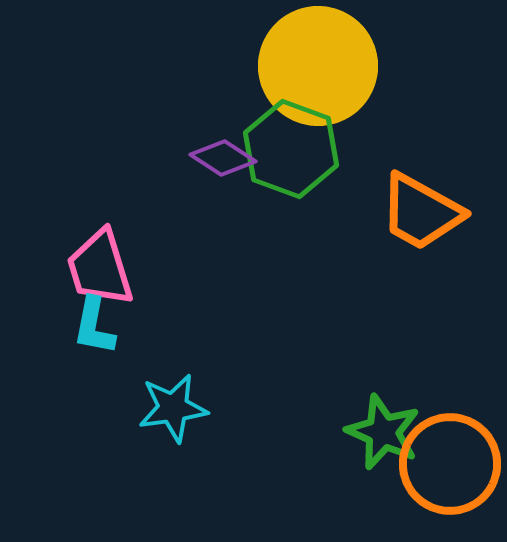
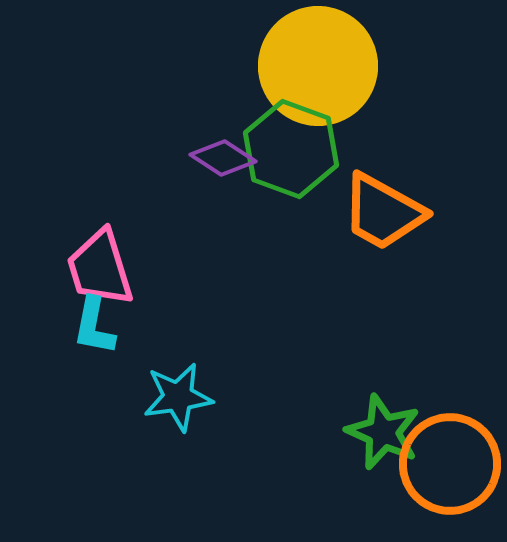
orange trapezoid: moved 38 px left
cyan star: moved 5 px right, 11 px up
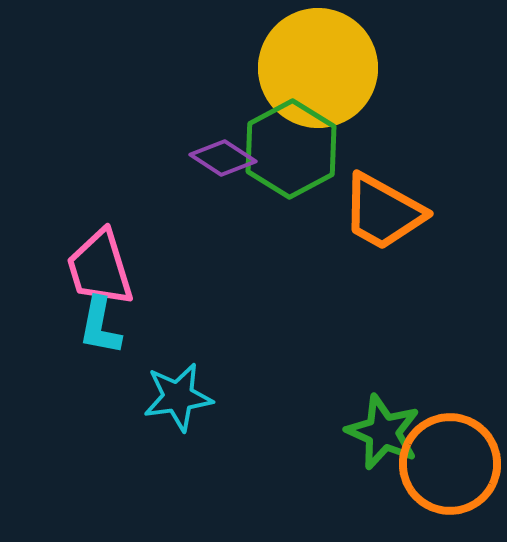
yellow circle: moved 2 px down
green hexagon: rotated 12 degrees clockwise
cyan L-shape: moved 6 px right
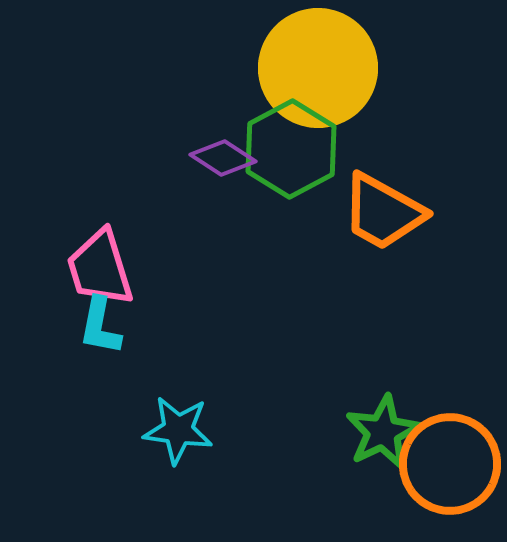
cyan star: moved 33 px down; rotated 16 degrees clockwise
green star: rotated 22 degrees clockwise
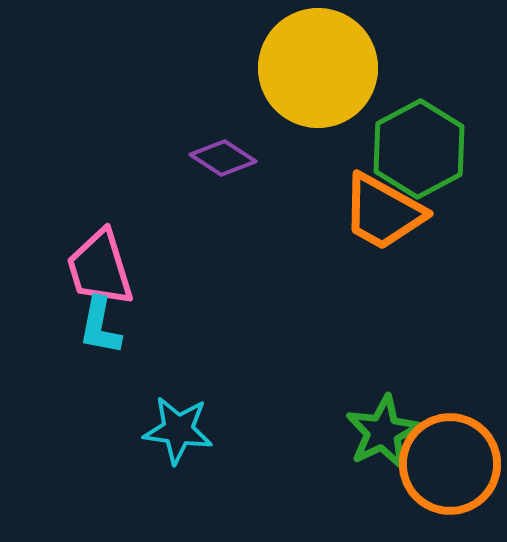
green hexagon: moved 128 px right
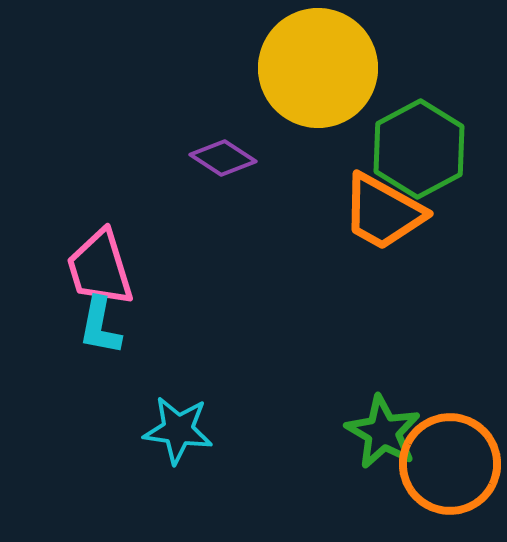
green star: rotated 16 degrees counterclockwise
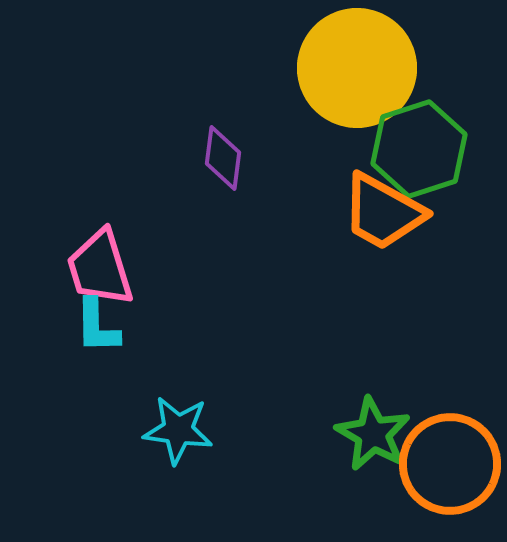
yellow circle: moved 39 px right
green hexagon: rotated 10 degrees clockwise
purple diamond: rotated 64 degrees clockwise
cyan L-shape: moved 3 px left; rotated 12 degrees counterclockwise
green star: moved 10 px left, 2 px down
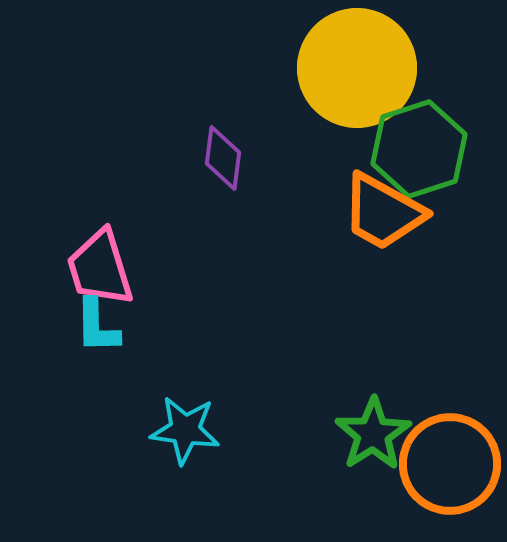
cyan star: moved 7 px right
green star: rotated 10 degrees clockwise
